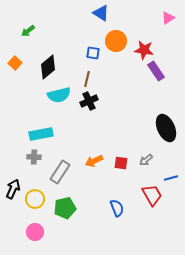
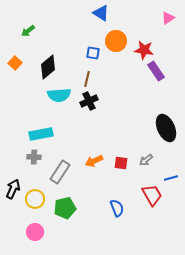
cyan semicircle: rotated 10 degrees clockwise
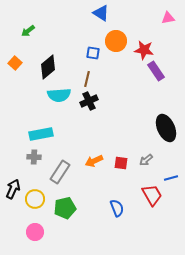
pink triangle: rotated 24 degrees clockwise
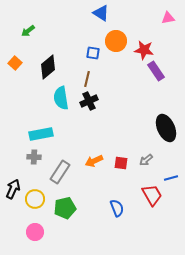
cyan semicircle: moved 2 px right, 3 px down; rotated 85 degrees clockwise
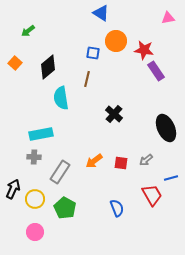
black cross: moved 25 px right, 13 px down; rotated 24 degrees counterclockwise
orange arrow: rotated 12 degrees counterclockwise
green pentagon: rotated 30 degrees counterclockwise
